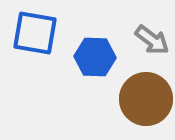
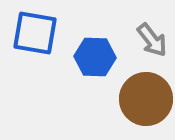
gray arrow: rotated 15 degrees clockwise
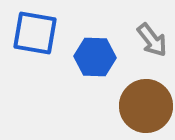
brown circle: moved 7 px down
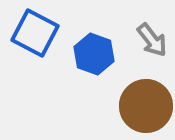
blue square: rotated 18 degrees clockwise
blue hexagon: moved 1 px left, 3 px up; rotated 18 degrees clockwise
